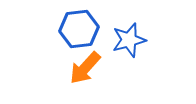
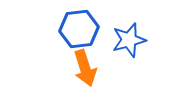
orange arrow: rotated 60 degrees counterclockwise
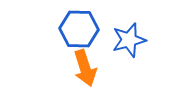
blue hexagon: rotated 9 degrees clockwise
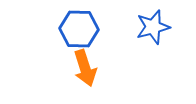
blue star: moved 24 px right, 13 px up
